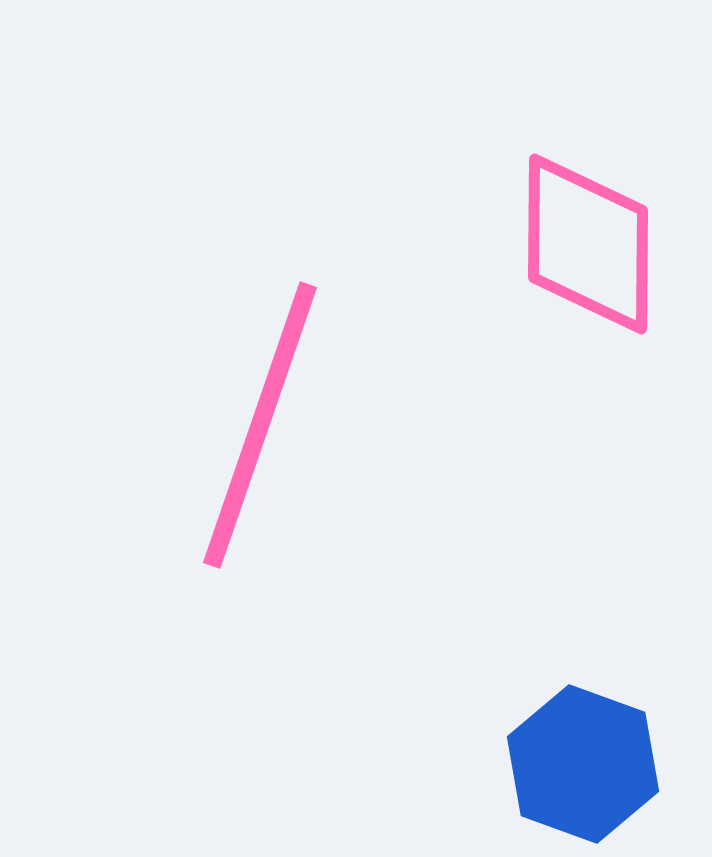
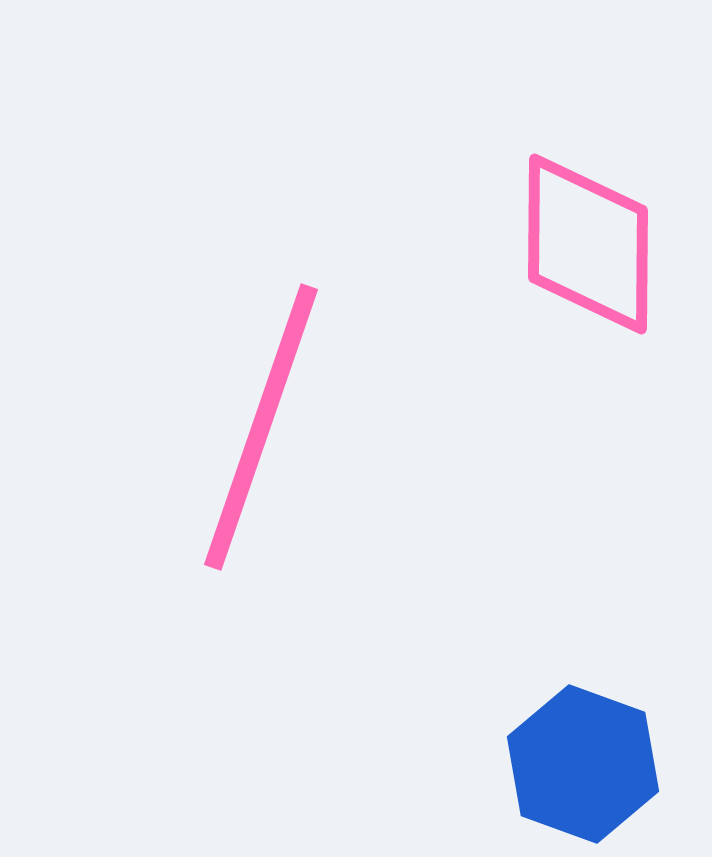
pink line: moved 1 px right, 2 px down
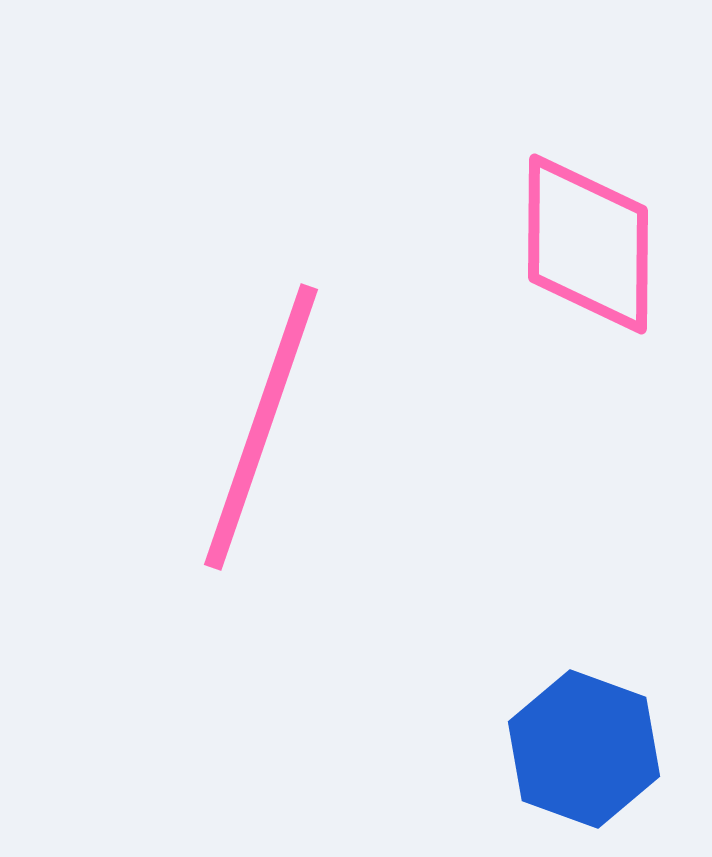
blue hexagon: moved 1 px right, 15 px up
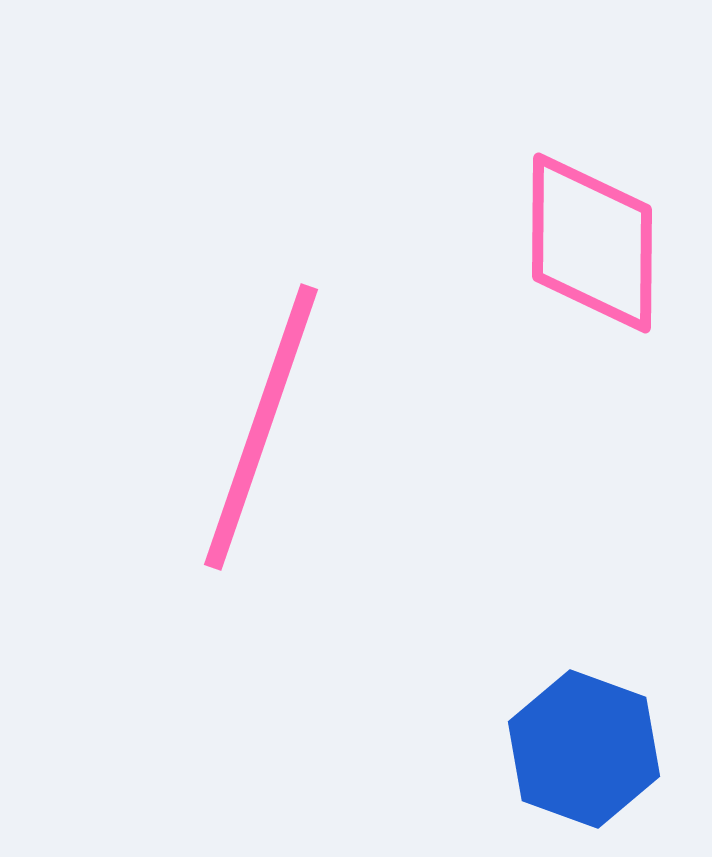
pink diamond: moved 4 px right, 1 px up
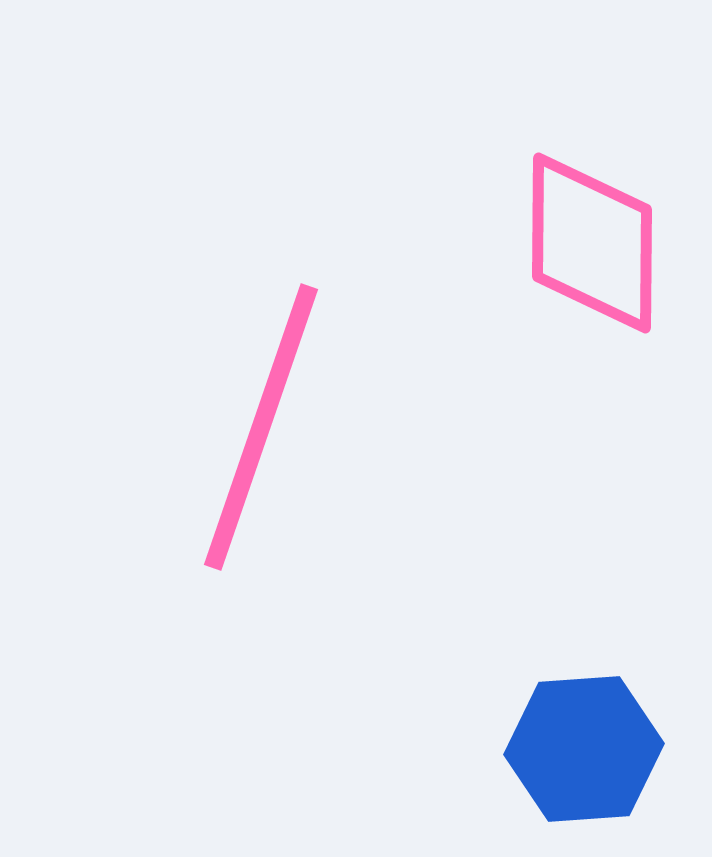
blue hexagon: rotated 24 degrees counterclockwise
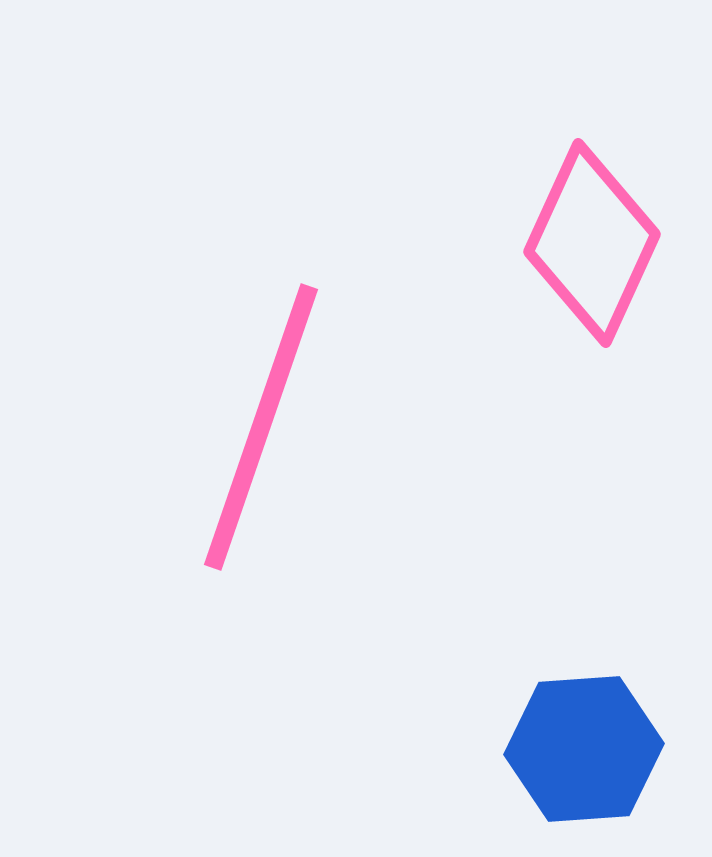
pink diamond: rotated 24 degrees clockwise
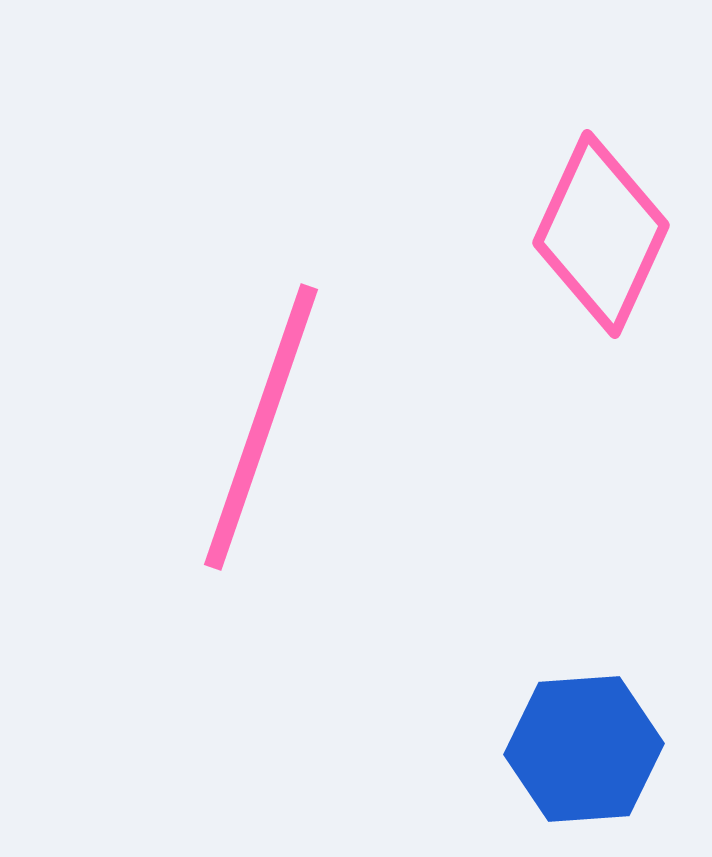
pink diamond: moved 9 px right, 9 px up
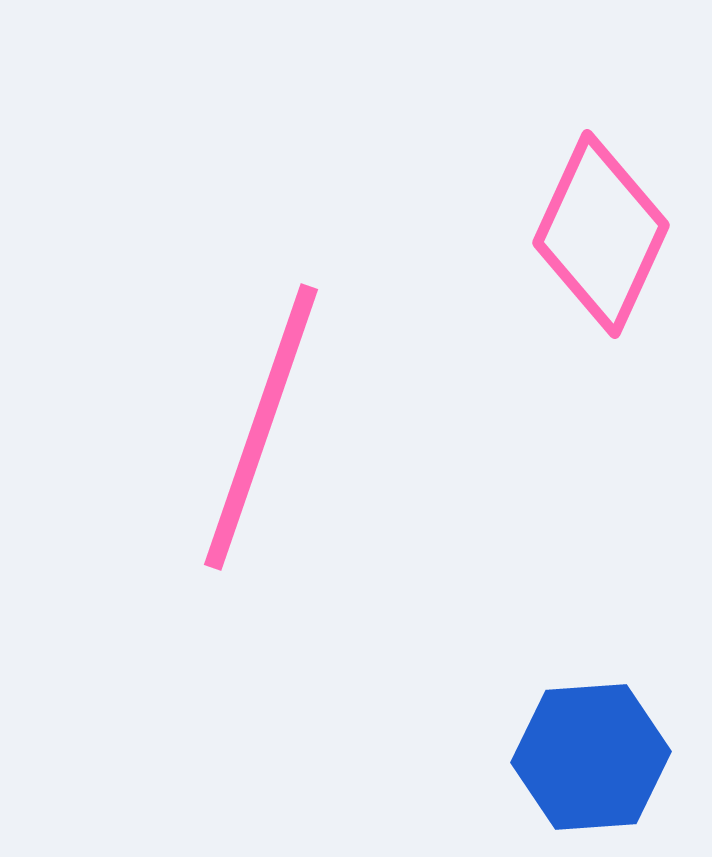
blue hexagon: moved 7 px right, 8 px down
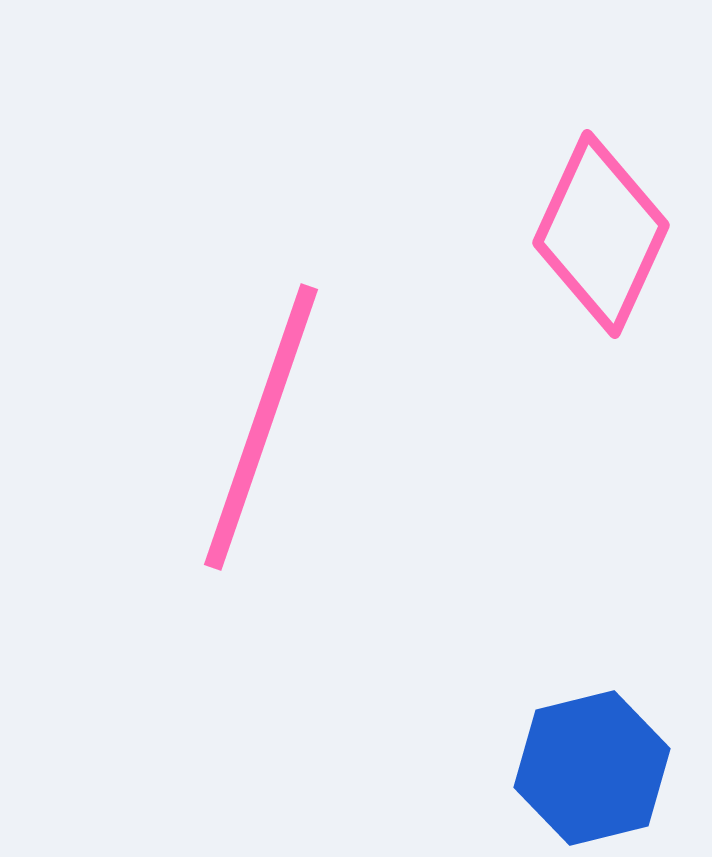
blue hexagon: moved 1 px right, 11 px down; rotated 10 degrees counterclockwise
